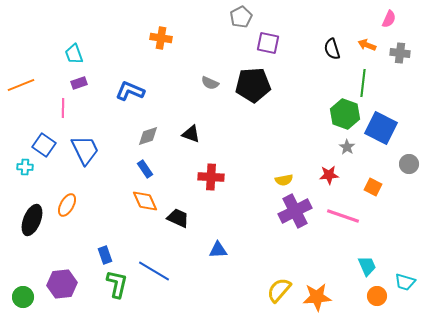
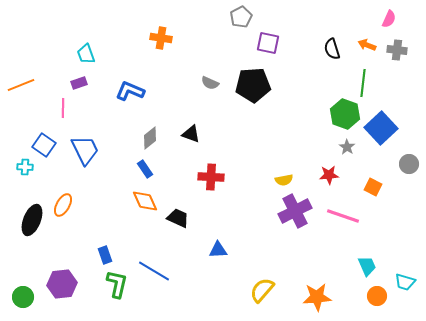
gray cross at (400, 53): moved 3 px left, 3 px up
cyan trapezoid at (74, 54): moved 12 px right
blue square at (381, 128): rotated 20 degrees clockwise
gray diamond at (148, 136): moved 2 px right, 2 px down; rotated 20 degrees counterclockwise
orange ellipse at (67, 205): moved 4 px left
yellow semicircle at (279, 290): moved 17 px left
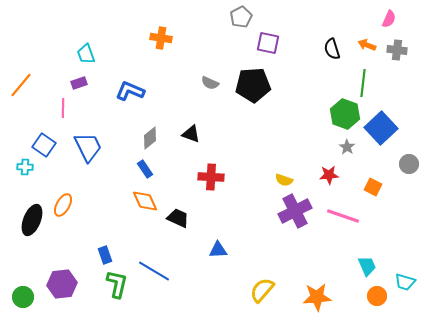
orange line at (21, 85): rotated 28 degrees counterclockwise
blue trapezoid at (85, 150): moved 3 px right, 3 px up
yellow semicircle at (284, 180): rotated 30 degrees clockwise
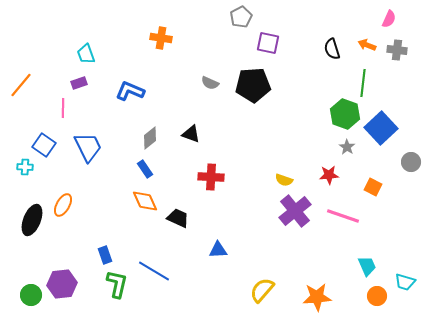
gray circle at (409, 164): moved 2 px right, 2 px up
purple cross at (295, 211): rotated 12 degrees counterclockwise
green circle at (23, 297): moved 8 px right, 2 px up
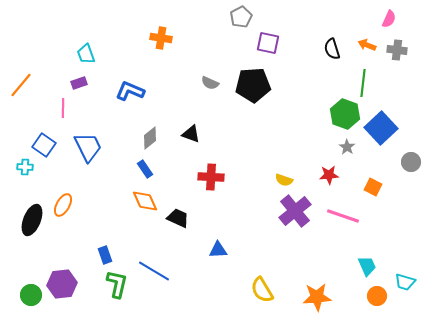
yellow semicircle at (262, 290): rotated 72 degrees counterclockwise
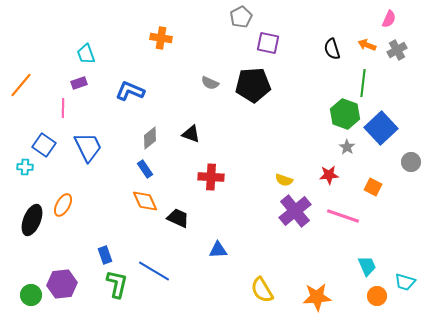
gray cross at (397, 50): rotated 36 degrees counterclockwise
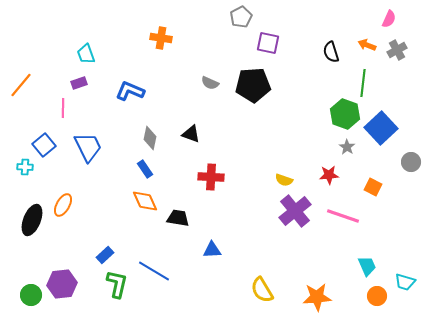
black semicircle at (332, 49): moved 1 px left, 3 px down
gray diamond at (150, 138): rotated 40 degrees counterclockwise
blue square at (44, 145): rotated 15 degrees clockwise
black trapezoid at (178, 218): rotated 15 degrees counterclockwise
blue triangle at (218, 250): moved 6 px left
blue rectangle at (105, 255): rotated 66 degrees clockwise
